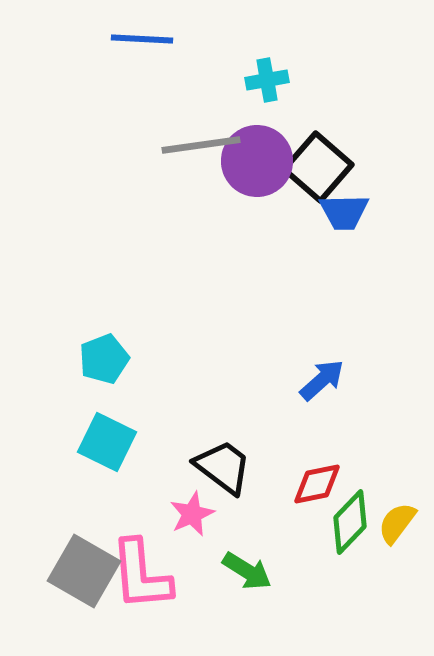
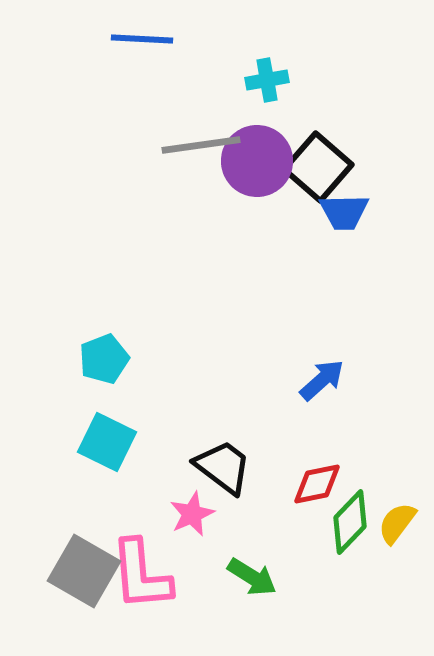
green arrow: moved 5 px right, 6 px down
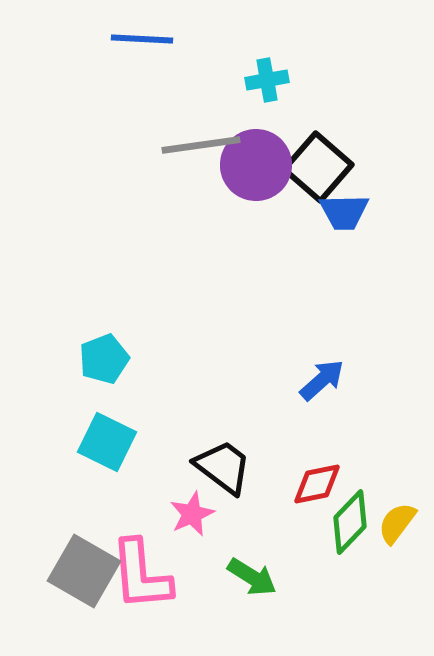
purple circle: moved 1 px left, 4 px down
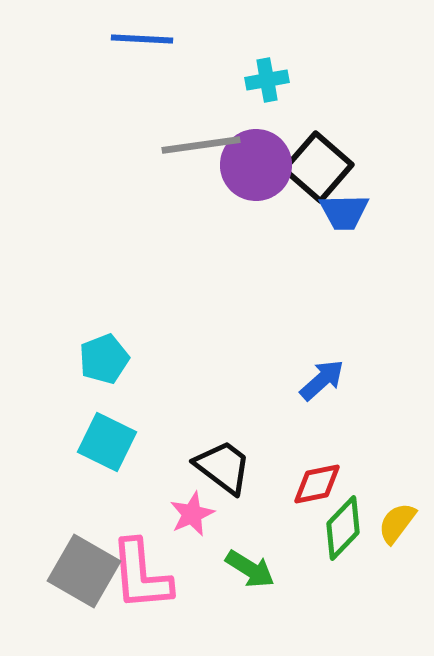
green diamond: moved 7 px left, 6 px down
green arrow: moved 2 px left, 8 px up
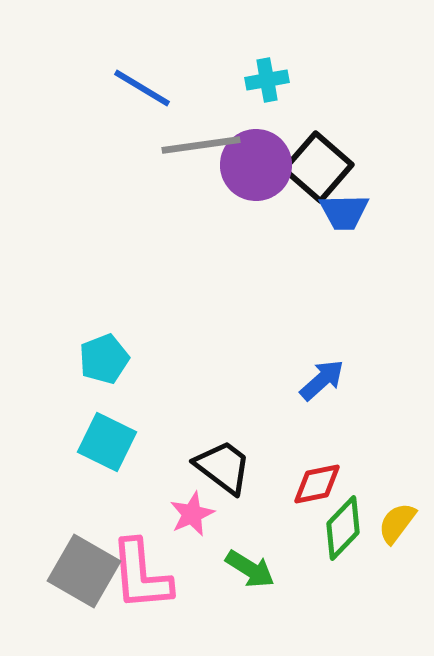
blue line: moved 49 px down; rotated 28 degrees clockwise
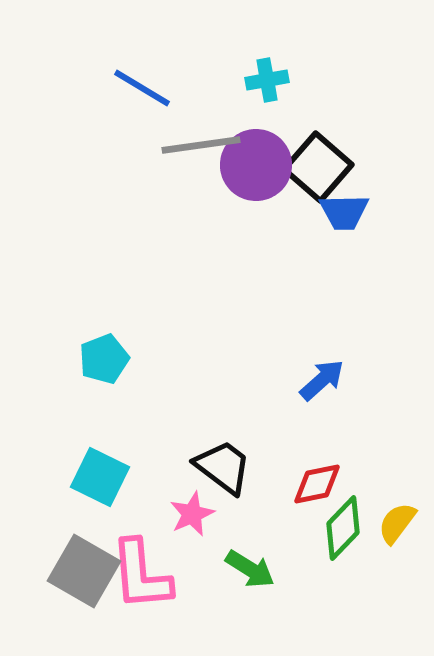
cyan square: moved 7 px left, 35 px down
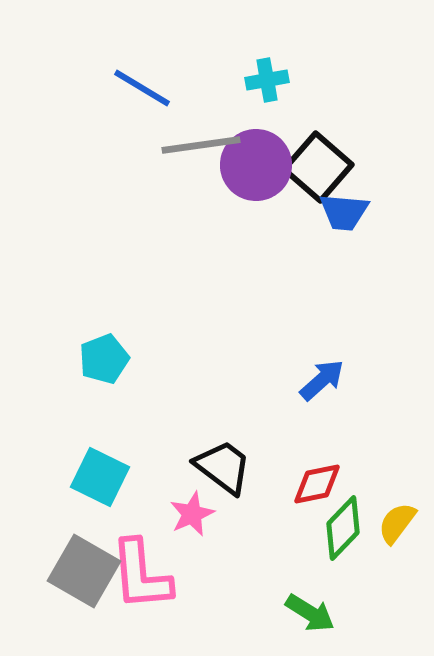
blue trapezoid: rotated 6 degrees clockwise
green arrow: moved 60 px right, 44 px down
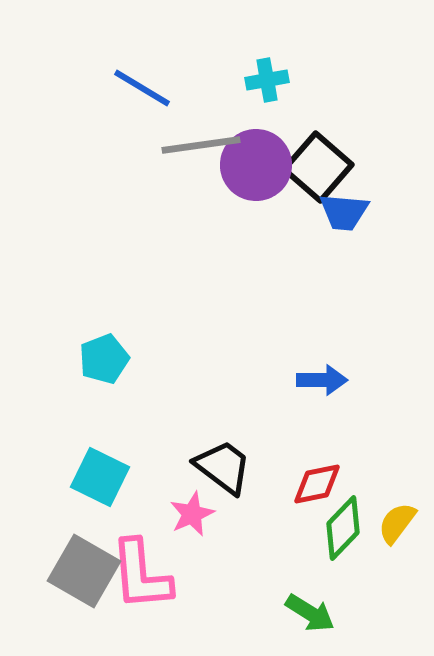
blue arrow: rotated 42 degrees clockwise
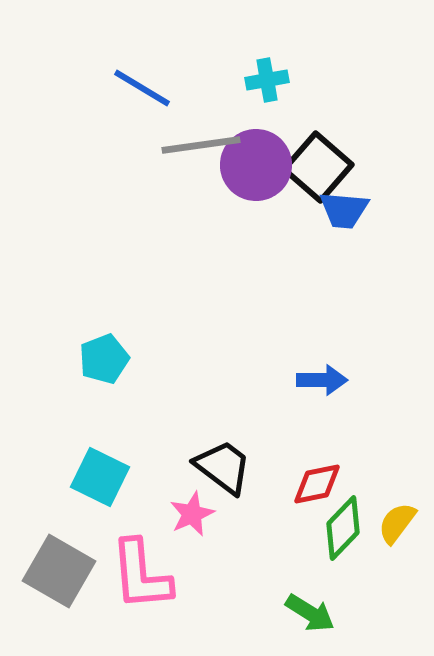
blue trapezoid: moved 2 px up
gray square: moved 25 px left
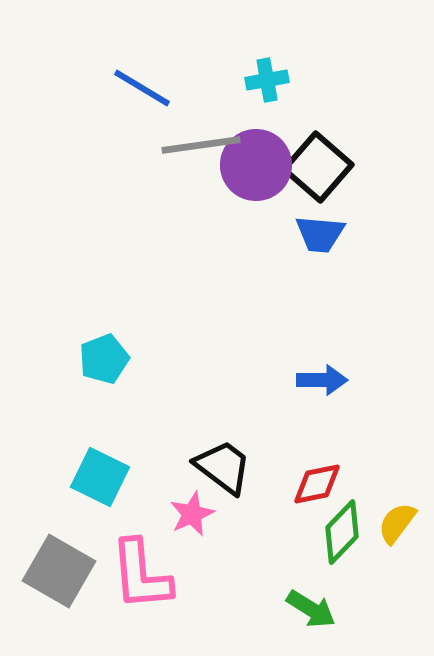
blue trapezoid: moved 24 px left, 24 px down
green diamond: moved 1 px left, 4 px down
green arrow: moved 1 px right, 4 px up
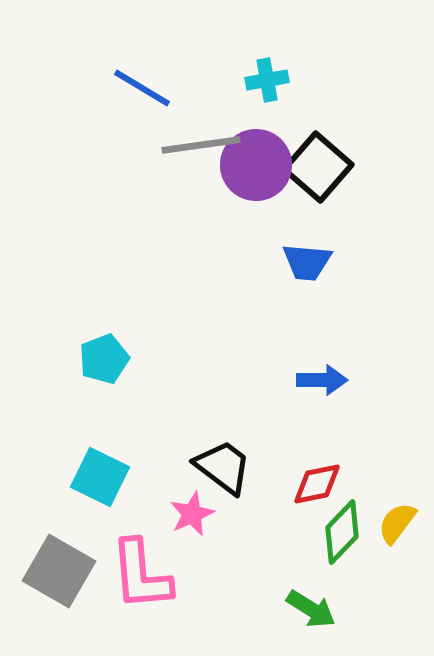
blue trapezoid: moved 13 px left, 28 px down
